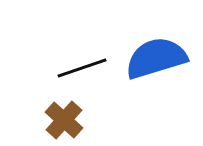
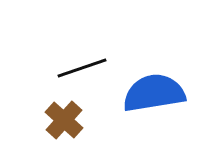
blue semicircle: moved 2 px left, 35 px down; rotated 8 degrees clockwise
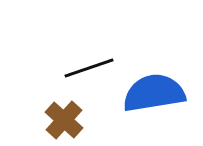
black line: moved 7 px right
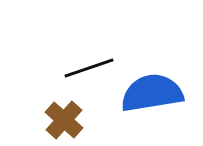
blue semicircle: moved 2 px left
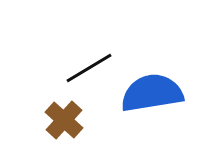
black line: rotated 12 degrees counterclockwise
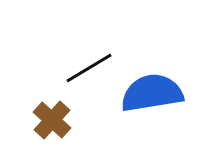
brown cross: moved 12 px left
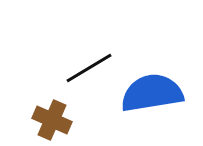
brown cross: rotated 18 degrees counterclockwise
